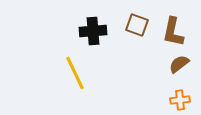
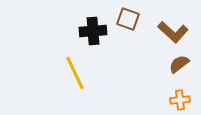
brown square: moved 9 px left, 6 px up
brown L-shape: rotated 60 degrees counterclockwise
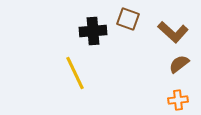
orange cross: moved 2 px left
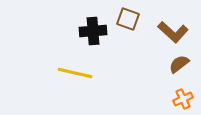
yellow line: rotated 52 degrees counterclockwise
orange cross: moved 5 px right, 1 px up; rotated 18 degrees counterclockwise
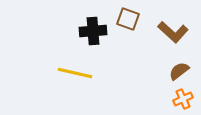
brown semicircle: moved 7 px down
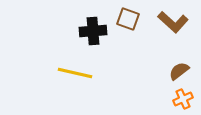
brown L-shape: moved 10 px up
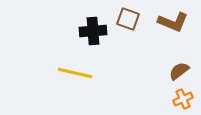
brown L-shape: rotated 20 degrees counterclockwise
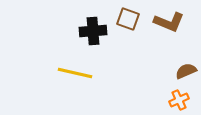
brown L-shape: moved 4 px left
brown semicircle: moved 7 px right; rotated 15 degrees clockwise
orange cross: moved 4 px left, 1 px down
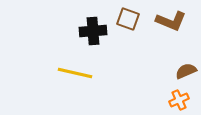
brown L-shape: moved 2 px right, 1 px up
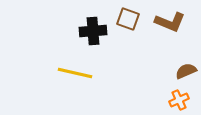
brown L-shape: moved 1 px left, 1 px down
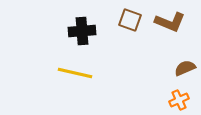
brown square: moved 2 px right, 1 px down
black cross: moved 11 px left
brown semicircle: moved 1 px left, 3 px up
